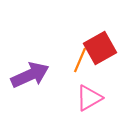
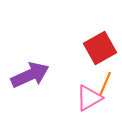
orange line: moved 25 px right, 24 px down
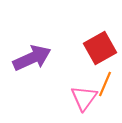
purple arrow: moved 2 px right, 17 px up
pink triangle: moved 5 px left; rotated 24 degrees counterclockwise
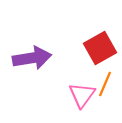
purple arrow: rotated 15 degrees clockwise
pink triangle: moved 2 px left, 3 px up
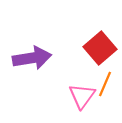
red square: rotated 12 degrees counterclockwise
pink triangle: moved 1 px down
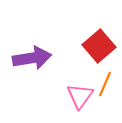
red square: moved 1 px left, 2 px up
pink triangle: moved 2 px left
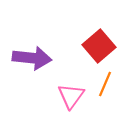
purple arrow: rotated 15 degrees clockwise
pink triangle: moved 9 px left
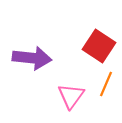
red square: rotated 16 degrees counterclockwise
orange line: moved 1 px right
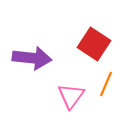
red square: moved 5 px left, 2 px up
